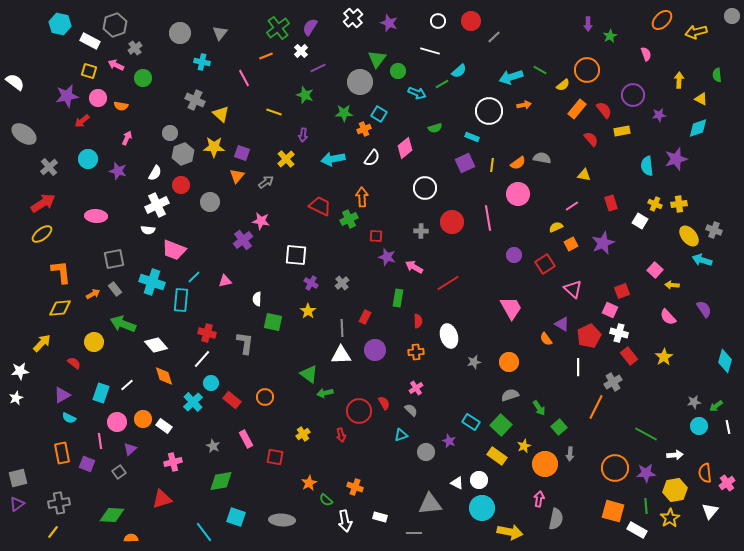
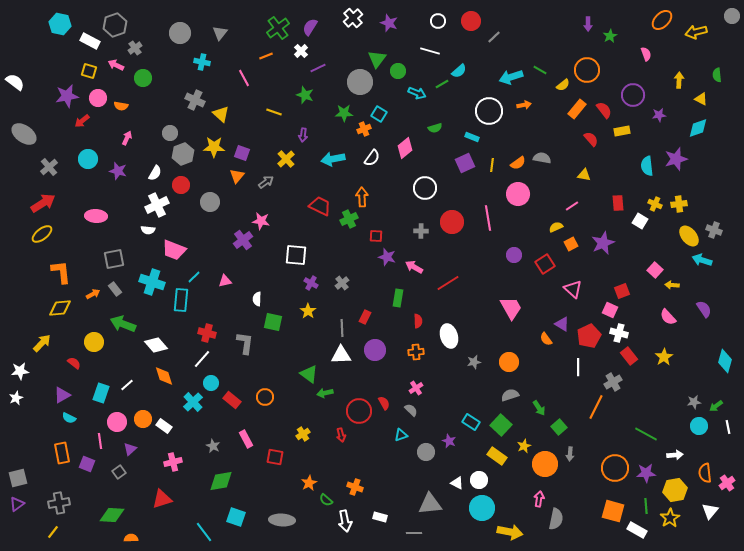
red rectangle at (611, 203): moved 7 px right; rotated 14 degrees clockwise
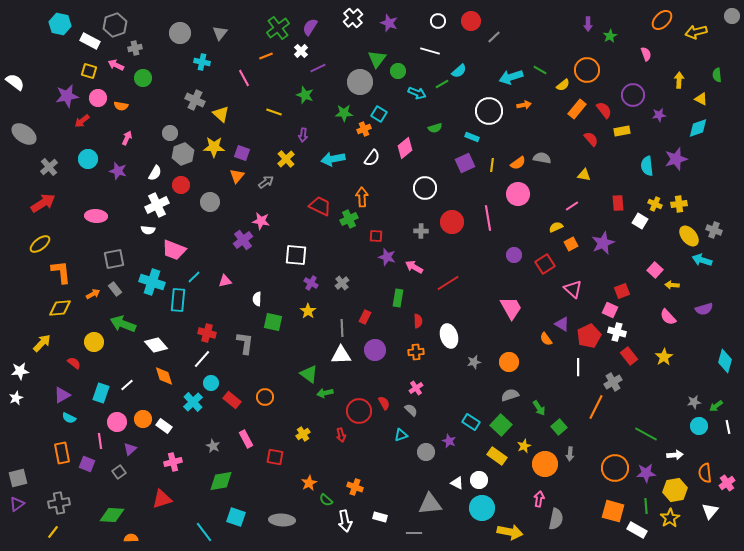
gray cross at (135, 48): rotated 24 degrees clockwise
yellow ellipse at (42, 234): moved 2 px left, 10 px down
cyan rectangle at (181, 300): moved 3 px left
purple semicircle at (704, 309): rotated 108 degrees clockwise
white cross at (619, 333): moved 2 px left, 1 px up
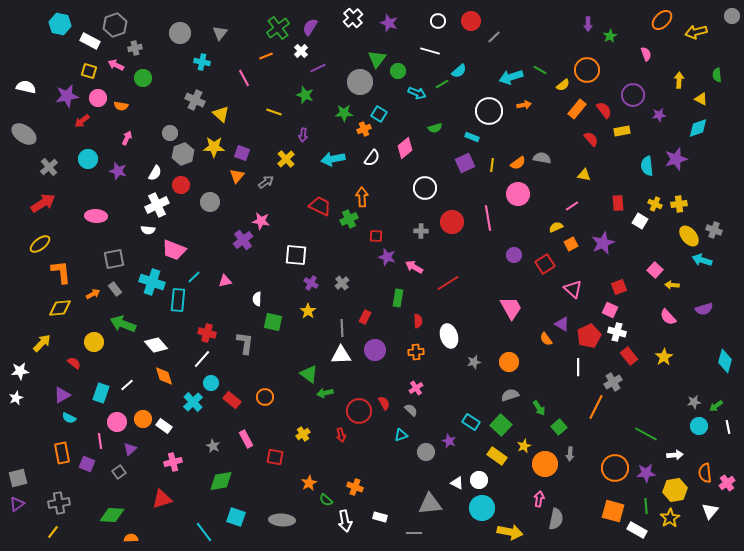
white semicircle at (15, 82): moved 11 px right, 5 px down; rotated 24 degrees counterclockwise
red square at (622, 291): moved 3 px left, 4 px up
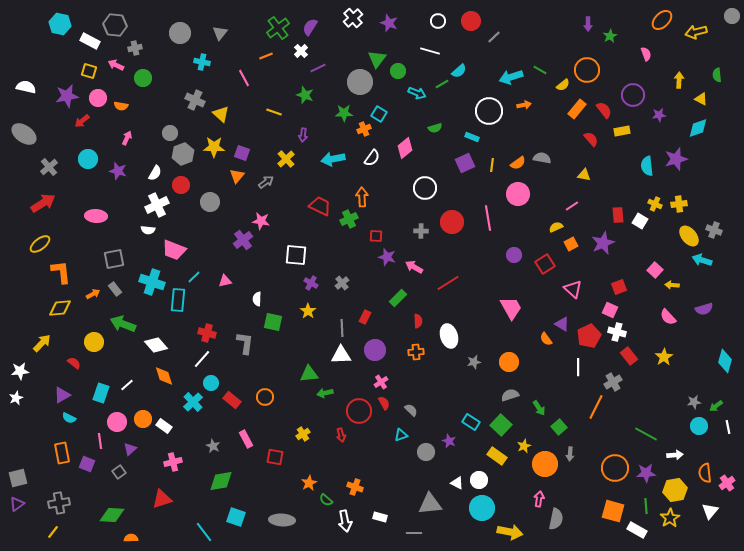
gray hexagon at (115, 25): rotated 25 degrees clockwise
red rectangle at (618, 203): moved 12 px down
green rectangle at (398, 298): rotated 36 degrees clockwise
green triangle at (309, 374): rotated 42 degrees counterclockwise
pink cross at (416, 388): moved 35 px left, 6 px up
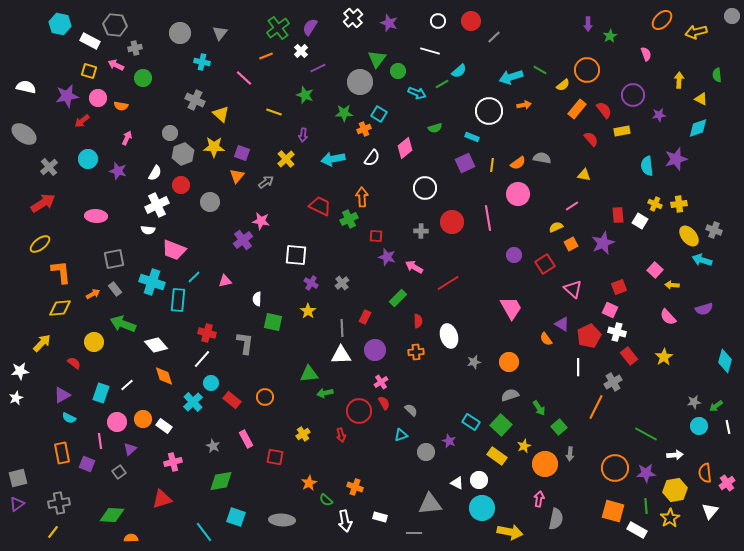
pink line at (244, 78): rotated 18 degrees counterclockwise
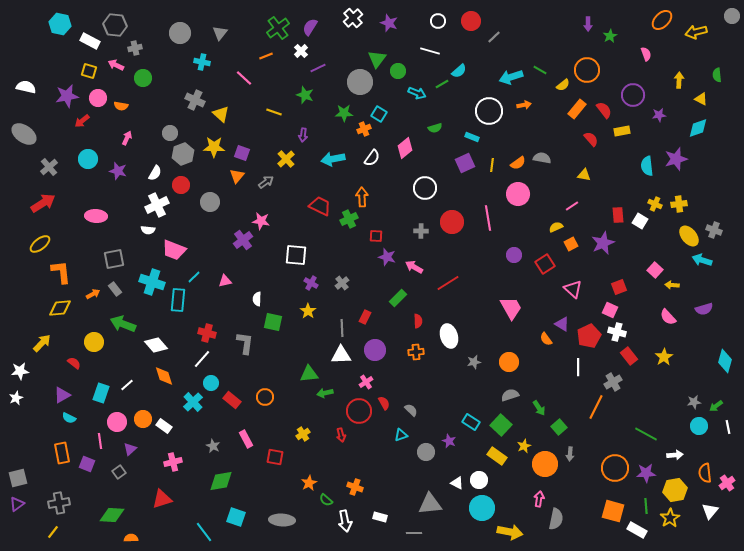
pink cross at (381, 382): moved 15 px left
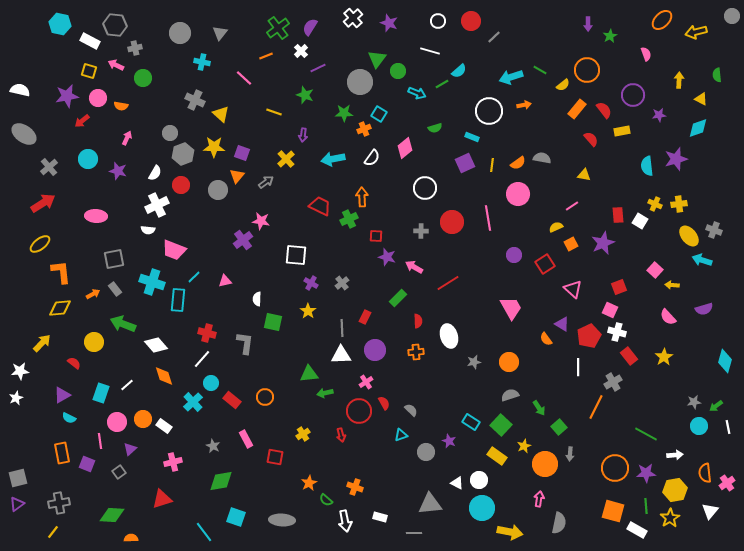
white semicircle at (26, 87): moved 6 px left, 3 px down
gray circle at (210, 202): moved 8 px right, 12 px up
gray semicircle at (556, 519): moved 3 px right, 4 px down
